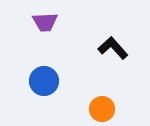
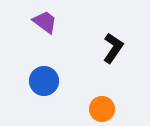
purple trapezoid: rotated 140 degrees counterclockwise
black L-shape: rotated 76 degrees clockwise
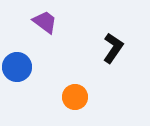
blue circle: moved 27 px left, 14 px up
orange circle: moved 27 px left, 12 px up
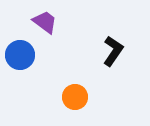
black L-shape: moved 3 px down
blue circle: moved 3 px right, 12 px up
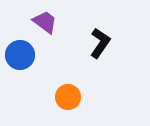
black L-shape: moved 13 px left, 8 px up
orange circle: moved 7 px left
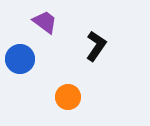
black L-shape: moved 4 px left, 3 px down
blue circle: moved 4 px down
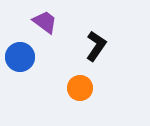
blue circle: moved 2 px up
orange circle: moved 12 px right, 9 px up
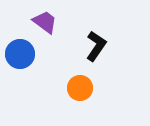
blue circle: moved 3 px up
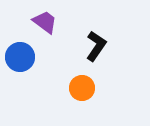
blue circle: moved 3 px down
orange circle: moved 2 px right
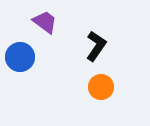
orange circle: moved 19 px right, 1 px up
